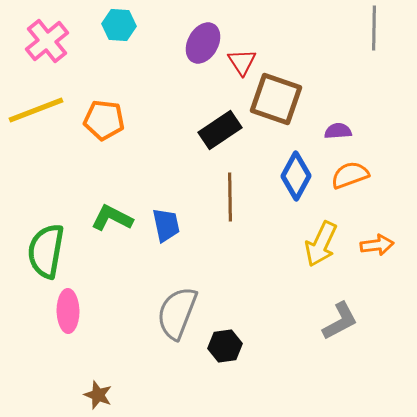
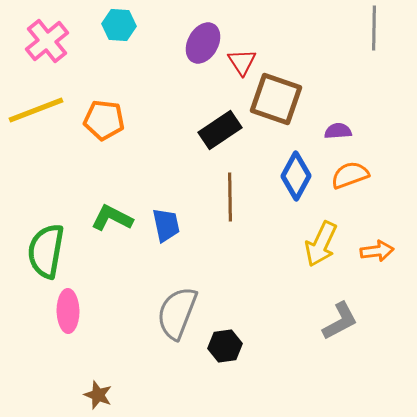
orange arrow: moved 6 px down
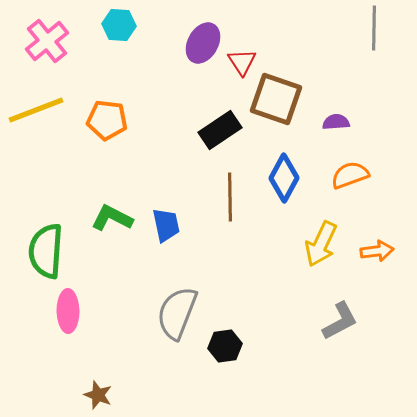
orange pentagon: moved 3 px right
purple semicircle: moved 2 px left, 9 px up
blue diamond: moved 12 px left, 2 px down
green semicircle: rotated 6 degrees counterclockwise
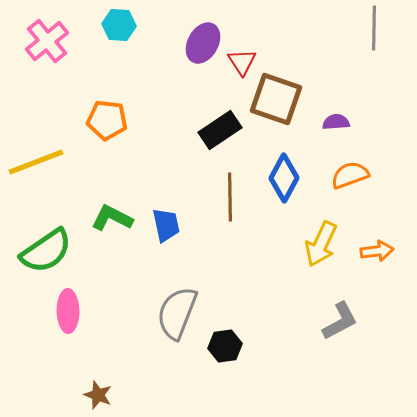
yellow line: moved 52 px down
green semicircle: rotated 128 degrees counterclockwise
